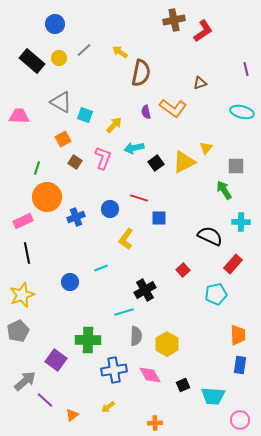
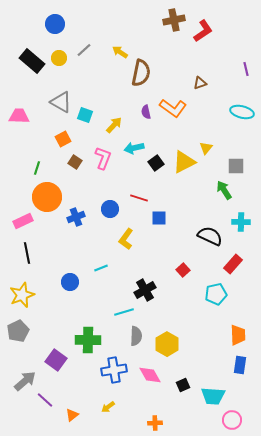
pink circle at (240, 420): moved 8 px left
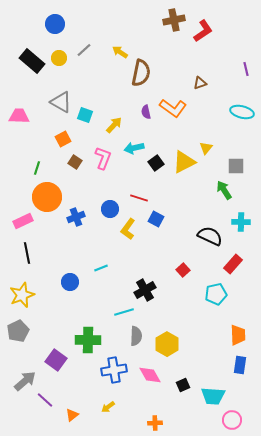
blue square at (159, 218): moved 3 px left, 1 px down; rotated 28 degrees clockwise
yellow L-shape at (126, 239): moved 2 px right, 10 px up
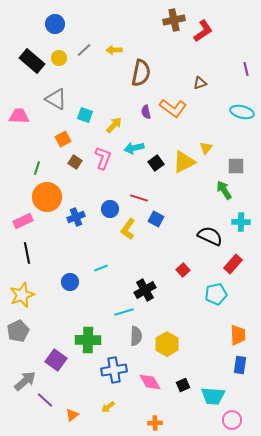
yellow arrow at (120, 52): moved 6 px left, 2 px up; rotated 35 degrees counterclockwise
gray triangle at (61, 102): moved 5 px left, 3 px up
pink diamond at (150, 375): moved 7 px down
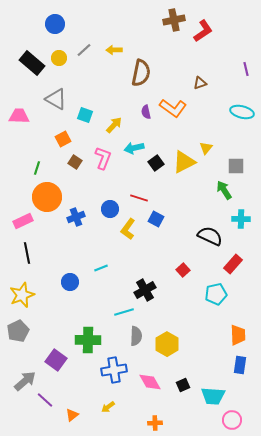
black rectangle at (32, 61): moved 2 px down
cyan cross at (241, 222): moved 3 px up
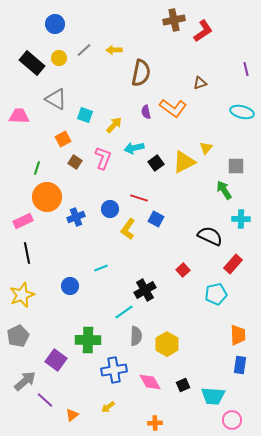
blue circle at (70, 282): moved 4 px down
cyan line at (124, 312): rotated 18 degrees counterclockwise
gray pentagon at (18, 331): moved 5 px down
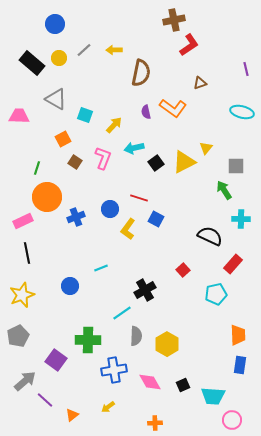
red L-shape at (203, 31): moved 14 px left, 14 px down
cyan line at (124, 312): moved 2 px left, 1 px down
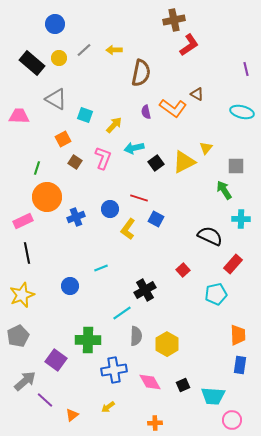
brown triangle at (200, 83): moved 3 px left, 11 px down; rotated 48 degrees clockwise
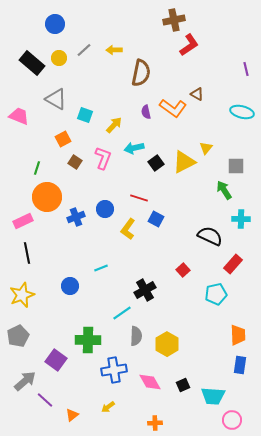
pink trapezoid at (19, 116): rotated 20 degrees clockwise
blue circle at (110, 209): moved 5 px left
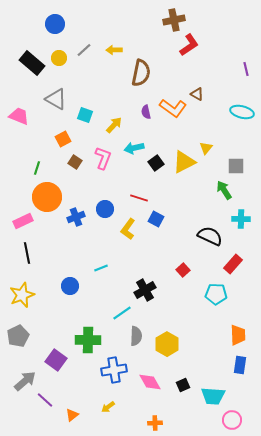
cyan pentagon at (216, 294): rotated 15 degrees clockwise
